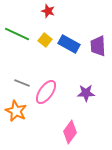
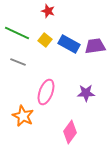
green line: moved 1 px up
purple trapezoid: moved 3 px left; rotated 85 degrees clockwise
gray line: moved 4 px left, 21 px up
pink ellipse: rotated 15 degrees counterclockwise
orange star: moved 7 px right, 5 px down
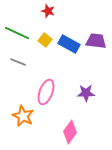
purple trapezoid: moved 1 px right, 5 px up; rotated 15 degrees clockwise
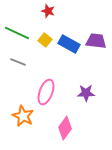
pink diamond: moved 5 px left, 4 px up
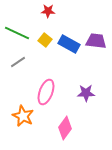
red star: rotated 16 degrees counterclockwise
gray line: rotated 56 degrees counterclockwise
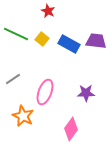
red star: rotated 24 degrees clockwise
green line: moved 1 px left, 1 px down
yellow square: moved 3 px left, 1 px up
gray line: moved 5 px left, 17 px down
pink ellipse: moved 1 px left
pink diamond: moved 6 px right, 1 px down
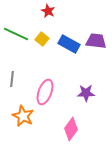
gray line: moved 1 px left; rotated 49 degrees counterclockwise
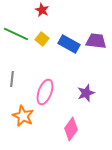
red star: moved 6 px left, 1 px up
purple star: rotated 18 degrees counterclockwise
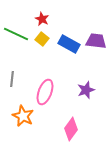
red star: moved 9 px down
purple star: moved 3 px up
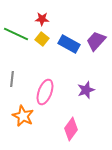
red star: rotated 24 degrees counterclockwise
purple trapezoid: rotated 55 degrees counterclockwise
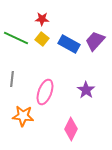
green line: moved 4 px down
purple trapezoid: moved 1 px left
purple star: rotated 18 degrees counterclockwise
orange star: rotated 20 degrees counterclockwise
pink diamond: rotated 10 degrees counterclockwise
